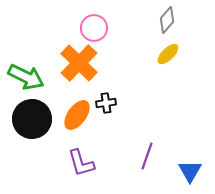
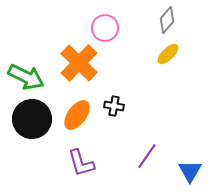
pink circle: moved 11 px right
black cross: moved 8 px right, 3 px down; rotated 18 degrees clockwise
purple line: rotated 16 degrees clockwise
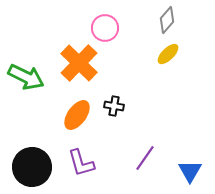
black circle: moved 48 px down
purple line: moved 2 px left, 2 px down
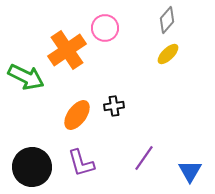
orange cross: moved 12 px left, 13 px up; rotated 12 degrees clockwise
black cross: rotated 18 degrees counterclockwise
purple line: moved 1 px left
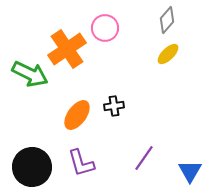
orange cross: moved 1 px up
green arrow: moved 4 px right, 3 px up
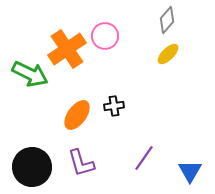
pink circle: moved 8 px down
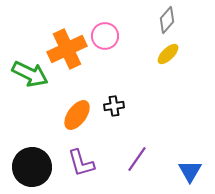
orange cross: rotated 9 degrees clockwise
purple line: moved 7 px left, 1 px down
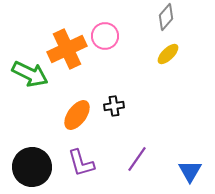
gray diamond: moved 1 px left, 3 px up
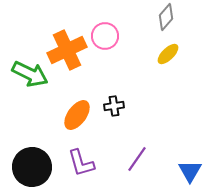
orange cross: moved 1 px down
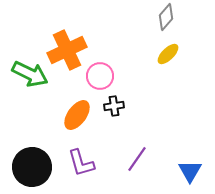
pink circle: moved 5 px left, 40 px down
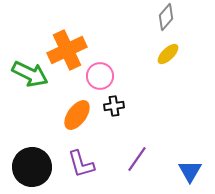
purple L-shape: moved 1 px down
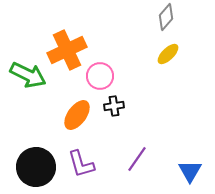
green arrow: moved 2 px left, 1 px down
black circle: moved 4 px right
